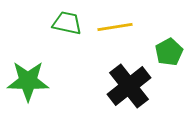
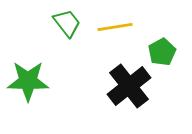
green trapezoid: rotated 40 degrees clockwise
green pentagon: moved 7 px left
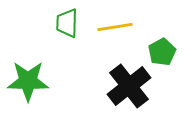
green trapezoid: rotated 140 degrees counterclockwise
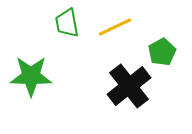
green trapezoid: rotated 12 degrees counterclockwise
yellow line: rotated 16 degrees counterclockwise
green star: moved 3 px right, 5 px up
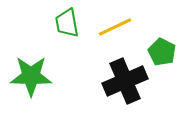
green pentagon: rotated 16 degrees counterclockwise
black cross: moved 4 px left, 5 px up; rotated 15 degrees clockwise
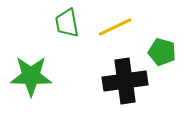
green pentagon: rotated 12 degrees counterclockwise
black cross: rotated 15 degrees clockwise
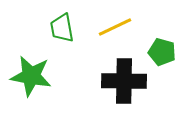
green trapezoid: moved 5 px left, 5 px down
green star: rotated 9 degrees clockwise
black cross: moved 1 px left; rotated 9 degrees clockwise
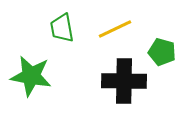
yellow line: moved 2 px down
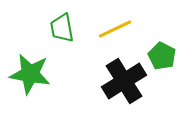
green pentagon: moved 4 px down; rotated 12 degrees clockwise
green star: moved 1 px left, 2 px up
black cross: rotated 33 degrees counterclockwise
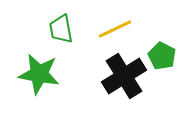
green trapezoid: moved 1 px left, 1 px down
green star: moved 9 px right
black cross: moved 5 px up
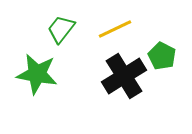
green trapezoid: rotated 48 degrees clockwise
green star: moved 2 px left
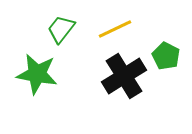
green pentagon: moved 4 px right
